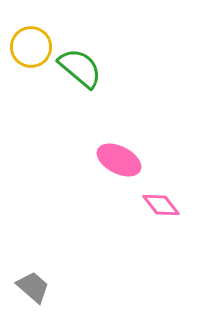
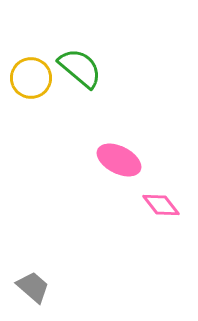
yellow circle: moved 31 px down
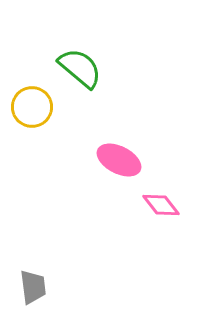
yellow circle: moved 1 px right, 29 px down
gray trapezoid: rotated 42 degrees clockwise
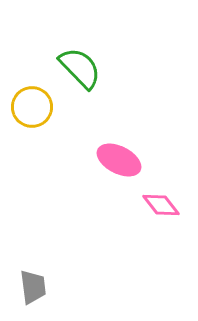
green semicircle: rotated 6 degrees clockwise
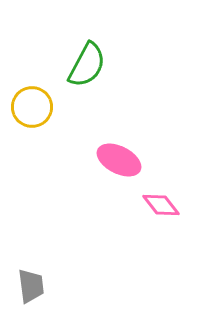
green semicircle: moved 7 px right, 3 px up; rotated 72 degrees clockwise
gray trapezoid: moved 2 px left, 1 px up
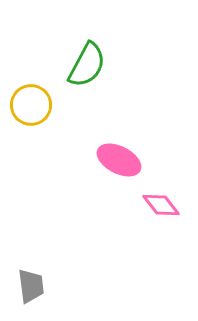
yellow circle: moved 1 px left, 2 px up
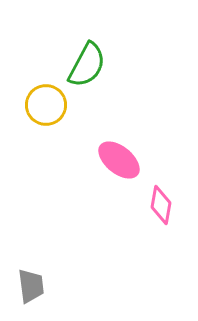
yellow circle: moved 15 px right
pink ellipse: rotated 12 degrees clockwise
pink diamond: rotated 48 degrees clockwise
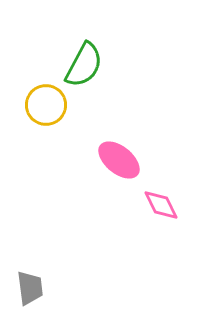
green semicircle: moved 3 px left
pink diamond: rotated 36 degrees counterclockwise
gray trapezoid: moved 1 px left, 2 px down
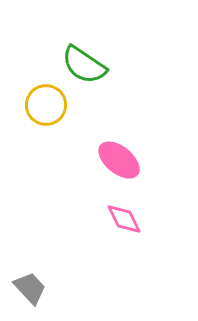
green semicircle: rotated 96 degrees clockwise
pink diamond: moved 37 px left, 14 px down
gray trapezoid: rotated 36 degrees counterclockwise
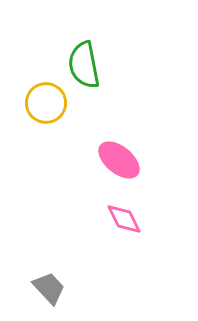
green semicircle: rotated 45 degrees clockwise
yellow circle: moved 2 px up
gray trapezoid: moved 19 px right
